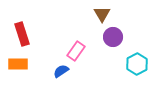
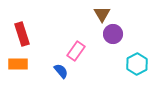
purple circle: moved 3 px up
blue semicircle: rotated 84 degrees clockwise
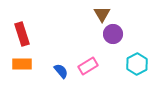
pink rectangle: moved 12 px right, 15 px down; rotated 24 degrees clockwise
orange rectangle: moved 4 px right
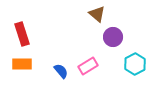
brown triangle: moved 5 px left; rotated 18 degrees counterclockwise
purple circle: moved 3 px down
cyan hexagon: moved 2 px left
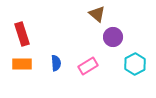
blue semicircle: moved 5 px left, 8 px up; rotated 35 degrees clockwise
